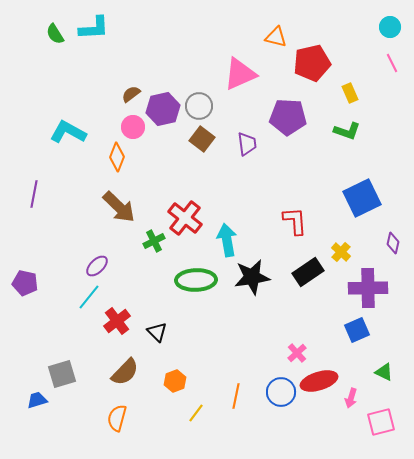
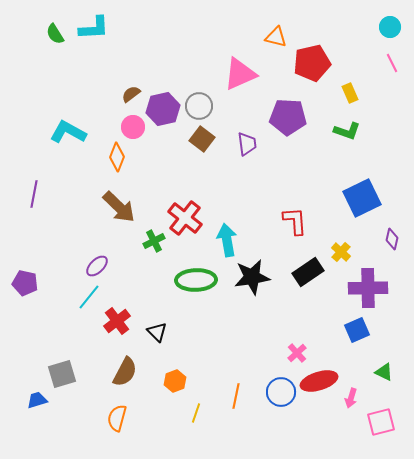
purple diamond at (393, 243): moved 1 px left, 4 px up
brown semicircle at (125, 372): rotated 16 degrees counterclockwise
yellow line at (196, 413): rotated 18 degrees counterclockwise
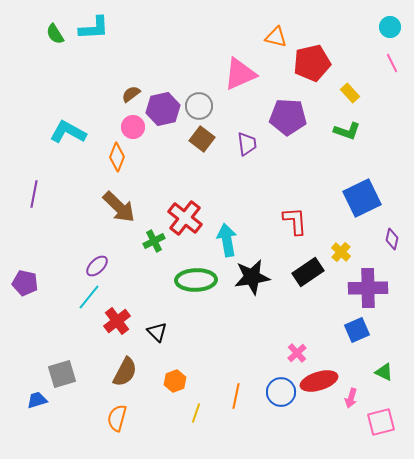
yellow rectangle at (350, 93): rotated 18 degrees counterclockwise
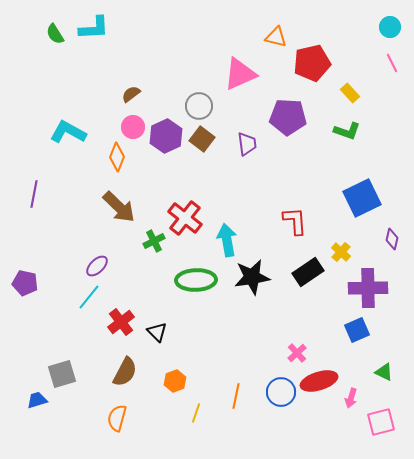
purple hexagon at (163, 109): moved 3 px right, 27 px down; rotated 12 degrees counterclockwise
red cross at (117, 321): moved 4 px right, 1 px down
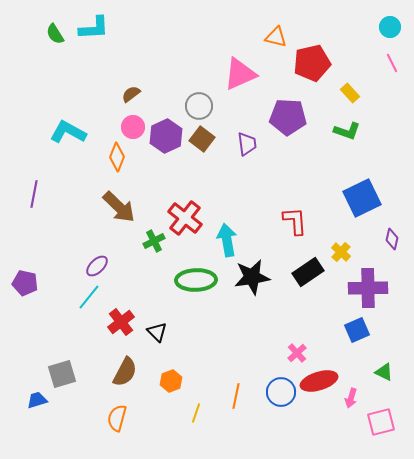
orange hexagon at (175, 381): moved 4 px left
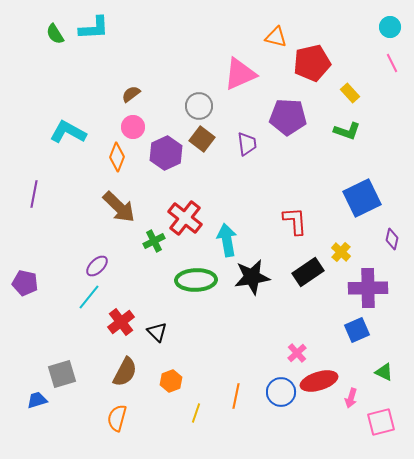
purple hexagon at (166, 136): moved 17 px down
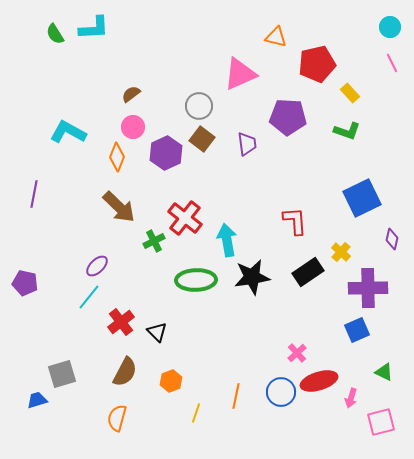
red pentagon at (312, 63): moved 5 px right, 1 px down
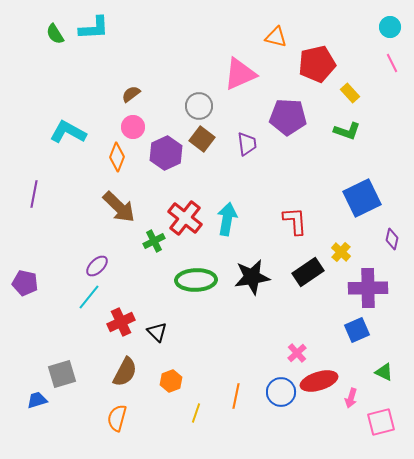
cyan arrow at (227, 240): moved 21 px up; rotated 20 degrees clockwise
red cross at (121, 322): rotated 12 degrees clockwise
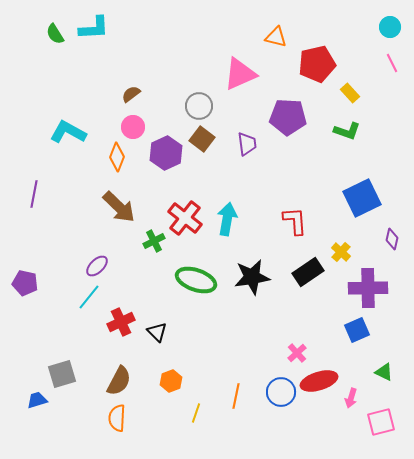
green ellipse at (196, 280): rotated 21 degrees clockwise
brown semicircle at (125, 372): moved 6 px left, 9 px down
orange semicircle at (117, 418): rotated 12 degrees counterclockwise
